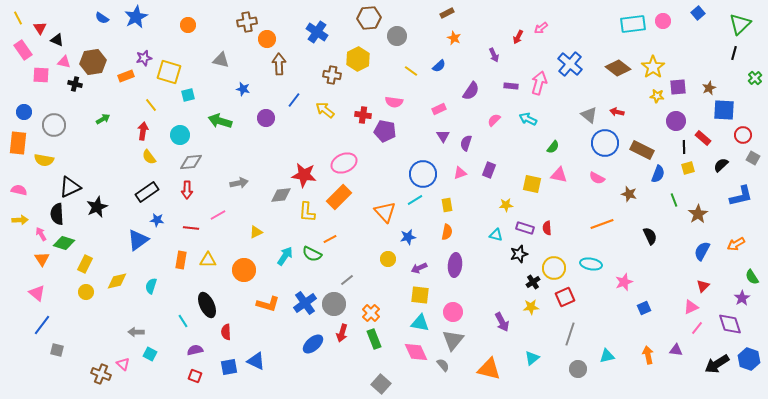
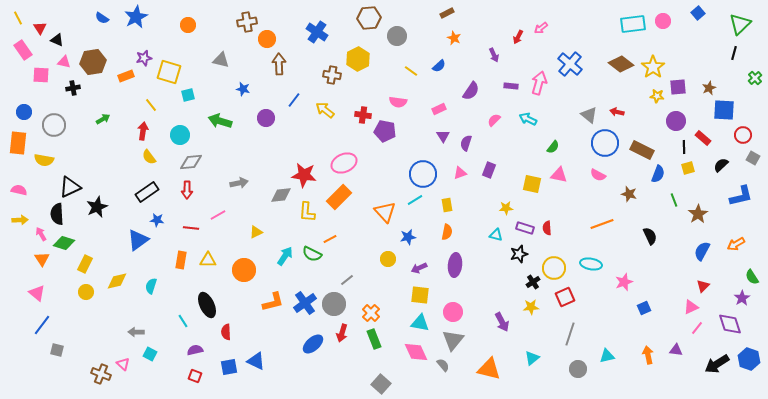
brown diamond at (618, 68): moved 3 px right, 4 px up
black cross at (75, 84): moved 2 px left, 4 px down; rotated 24 degrees counterclockwise
pink semicircle at (394, 102): moved 4 px right
pink semicircle at (597, 178): moved 1 px right, 3 px up
yellow star at (506, 205): moved 3 px down
orange L-shape at (268, 304): moved 5 px right, 2 px up; rotated 30 degrees counterclockwise
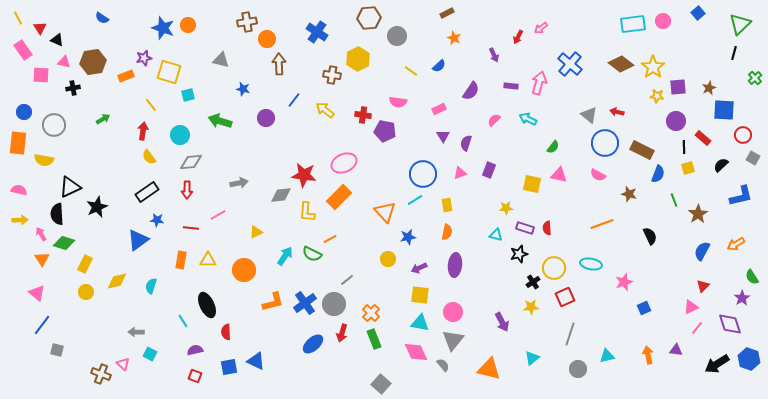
blue star at (136, 17): moved 27 px right, 11 px down; rotated 25 degrees counterclockwise
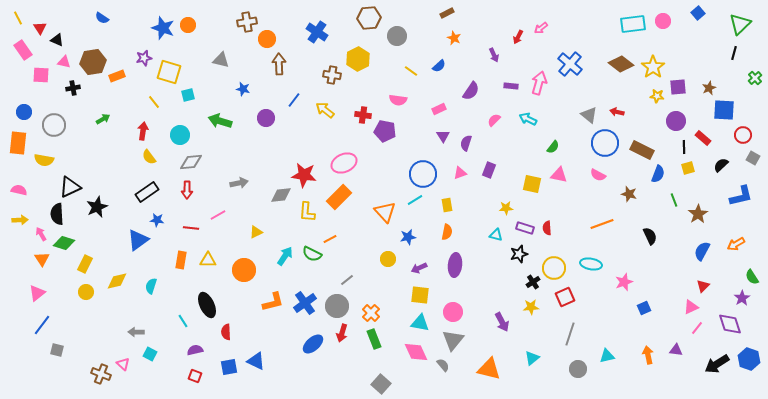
orange rectangle at (126, 76): moved 9 px left
pink semicircle at (398, 102): moved 2 px up
yellow line at (151, 105): moved 3 px right, 3 px up
pink triangle at (37, 293): rotated 42 degrees clockwise
gray circle at (334, 304): moved 3 px right, 2 px down
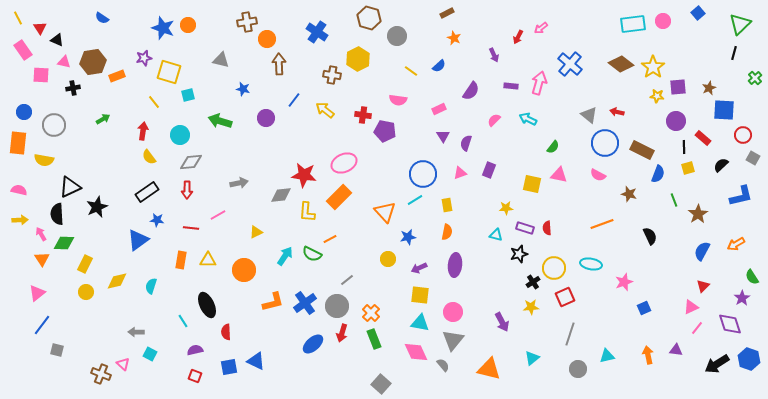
brown hexagon at (369, 18): rotated 20 degrees clockwise
green diamond at (64, 243): rotated 15 degrees counterclockwise
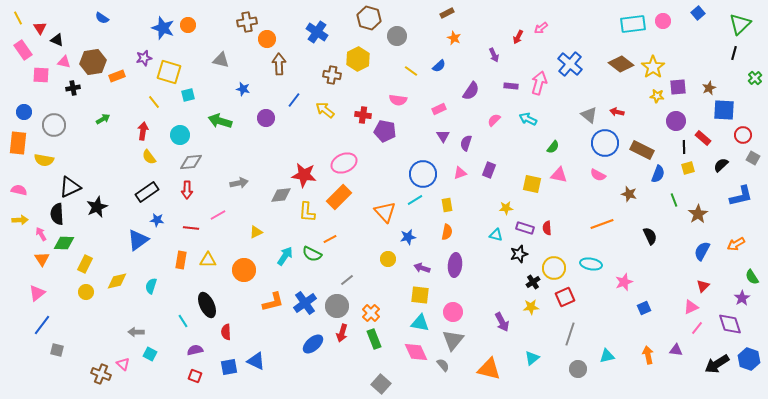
purple arrow at (419, 268): moved 3 px right; rotated 42 degrees clockwise
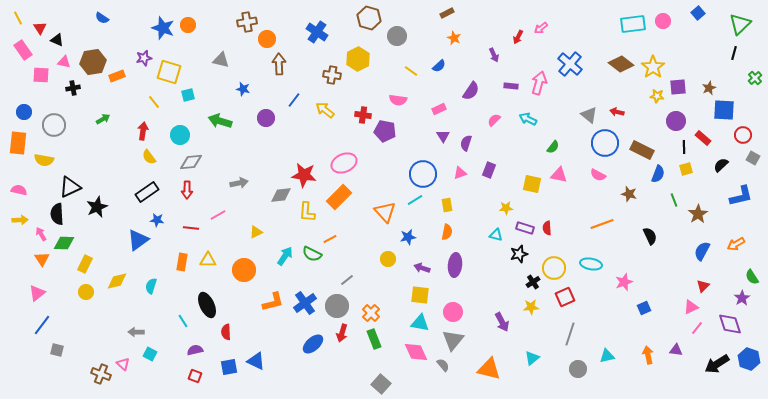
yellow square at (688, 168): moved 2 px left, 1 px down
orange rectangle at (181, 260): moved 1 px right, 2 px down
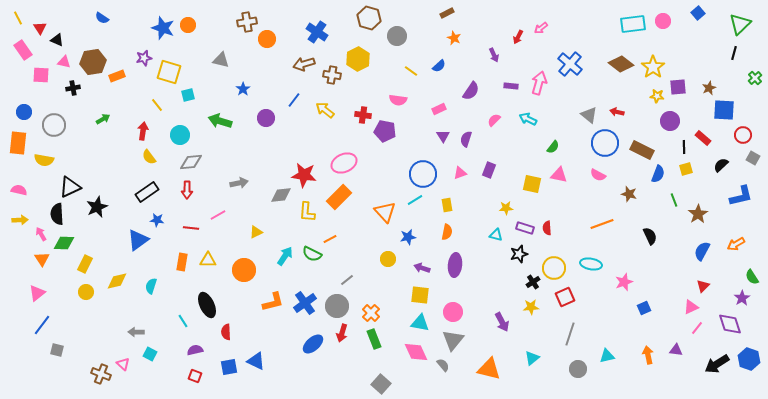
brown arrow at (279, 64): moved 25 px right; rotated 105 degrees counterclockwise
blue star at (243, 89): rotated 24 degrees clockwise
yellow line at (154, 102): moved 3 px right, 3 px down
purple circle at (676, 121): moved 6 px left
purple semicircle at (466, 143): moved 4 px up
